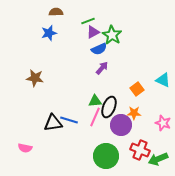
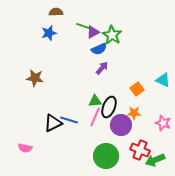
green line: moved 5 px left, 5 px down; rotated 40 degrees clockwise
black triangle: rotated 18 degrees counterclockwise
green arrow: moved 3 px left, 1 px down
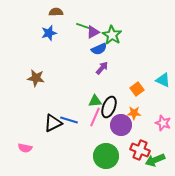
brown star: moved 1 px right
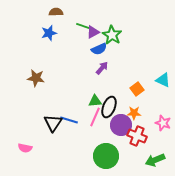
black triangle: rotated 30 degrees counterclockwise
red cross: moved 3 px left, 14 px up
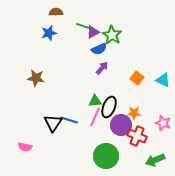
orange square: moved 11 px up; rotated 16 degrees counterclockwise
pink semicircle: moved 1 px up
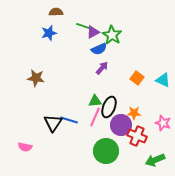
green circle: moved 5 px up
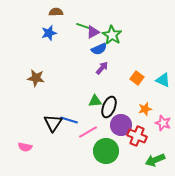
orange star: moved 11 px right, 4 px up; rotated 16 degrees counterclockwise
pink line: moved 7 px left, 15 px down; rotated 36 degrees clockwise
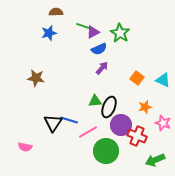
green star: moved 8 px right, 2 px up
orange star: moved 2 px up
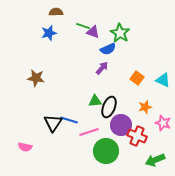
purple triangle: rotated 48 degrees clockwise
blue semicircle: moved 9 px right
pink line: moved 1 px right; rotated 12 degrees clockwise
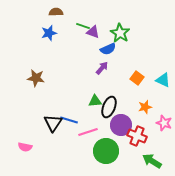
pink star: moved 1 px right
pink line: moved 1 px left
green arrow: moved 3 px left, 1 px down; rotated 54 degrees clockwise
